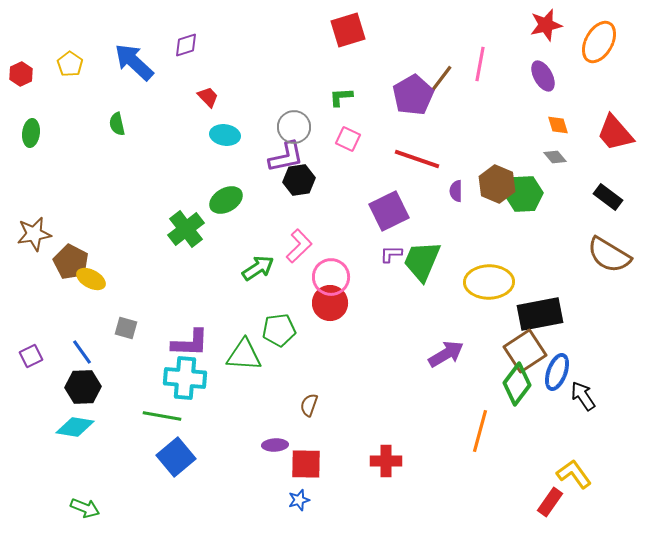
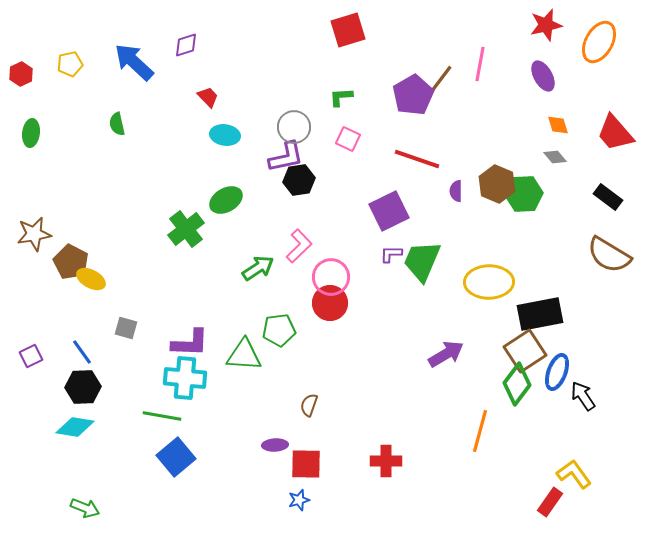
yellow pentagon at (70, 64): rotated 25 degrees clockwise
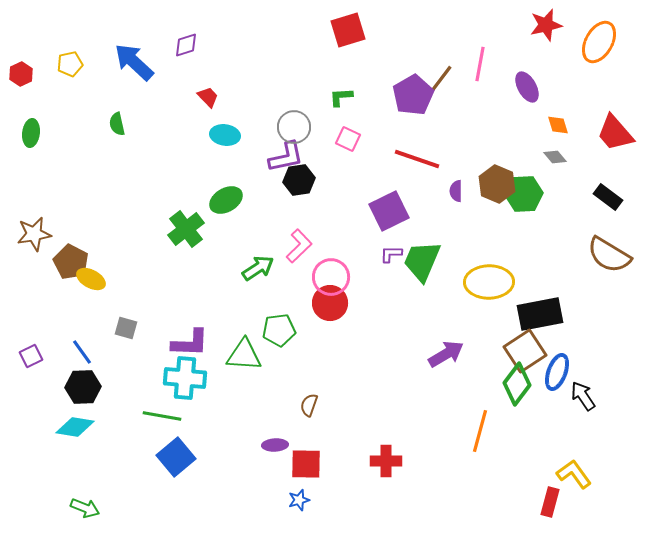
purple ellipse at (543, 76): moved 16 px left, 11 px down
red rectangle at (550, 502): rotated 20 degrees counterclockwise
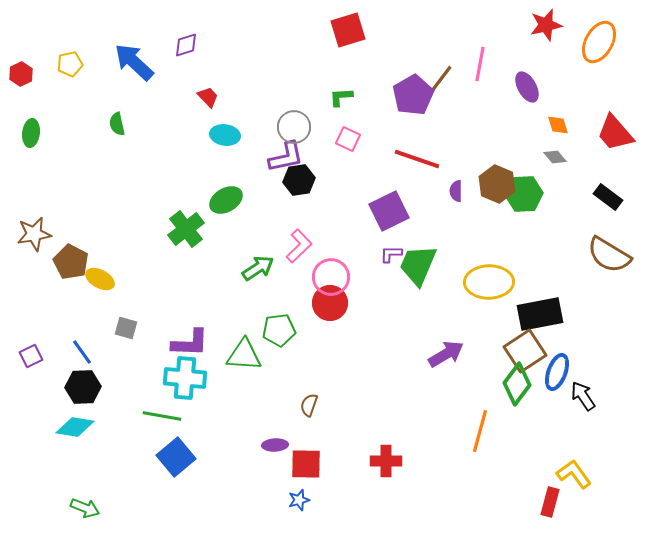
green trapezoid at (422, 261): moved 4 px left, 4 px down
yellow ellipse at (91, 279): moved 9 px right
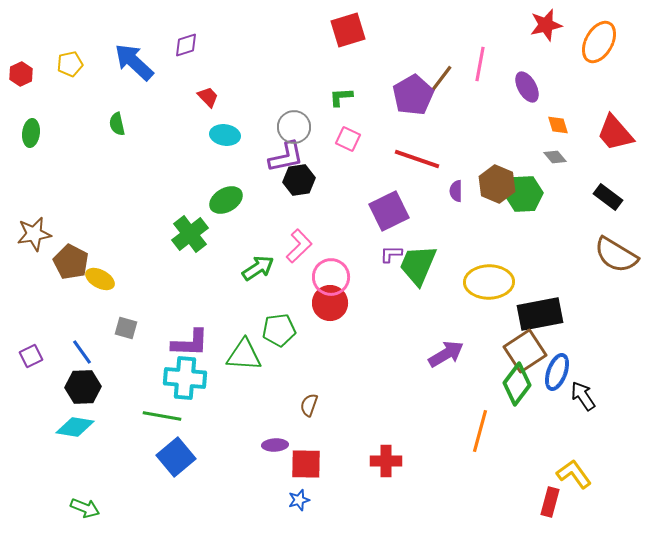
green cross at (186, 229): moved 4 px right, 5 px down
brown semicircle at (609, 255): moved 7 px right
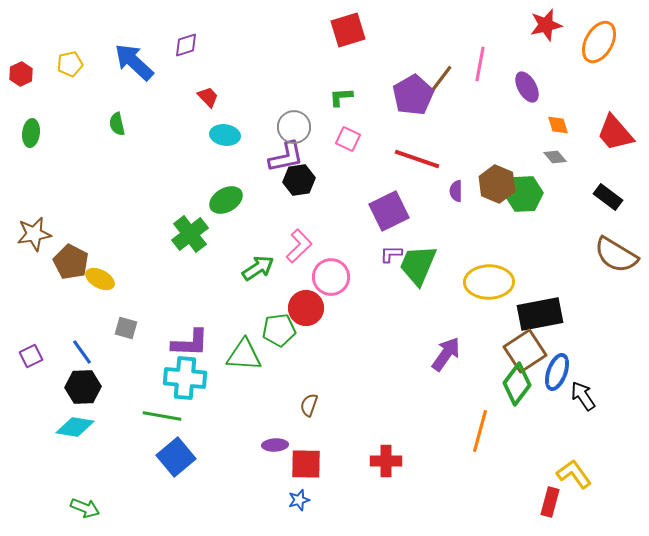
red circle at (330, 303): moved 24 px left, 5 px down
purple arrow at (446, 354): rotated 24 degrees counterclockwise
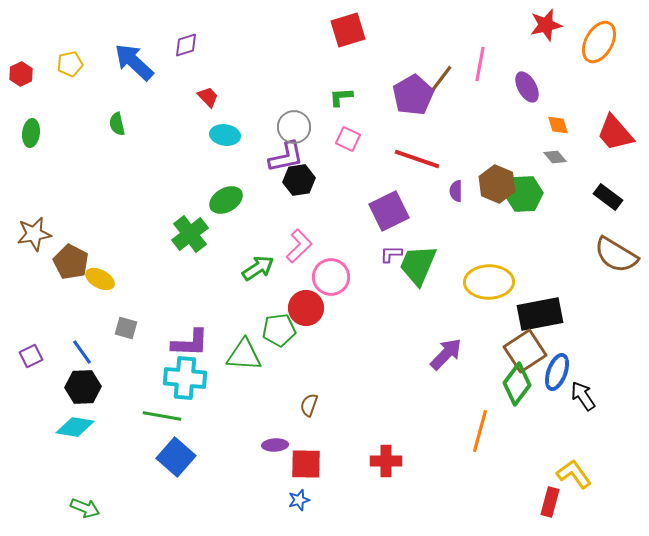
purple arrow at (446, 354): rotated 9 degrees clockwise
blue square at (176, 457): rotated 9 degrees counterclockwise
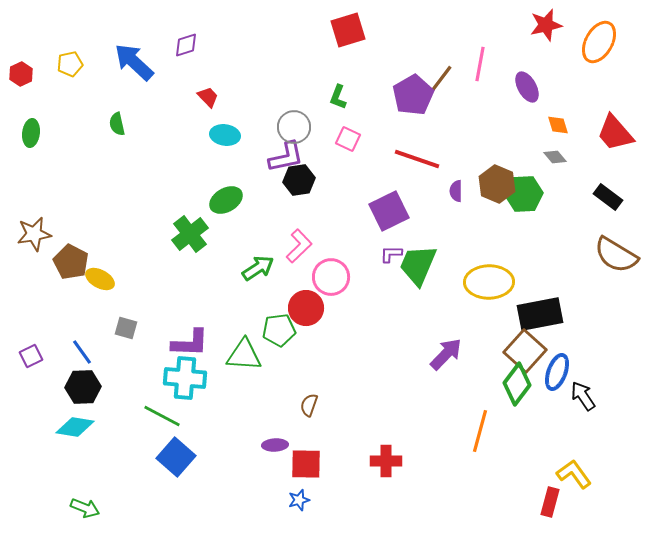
green L-shape at (341, 97): moved 3 px left; rotated 65 degrees counterclockwise
brown square at (525, 351): rotated 15 degrees counterclockwise
green line at (162, 416): rotated 18 degrees clockwise
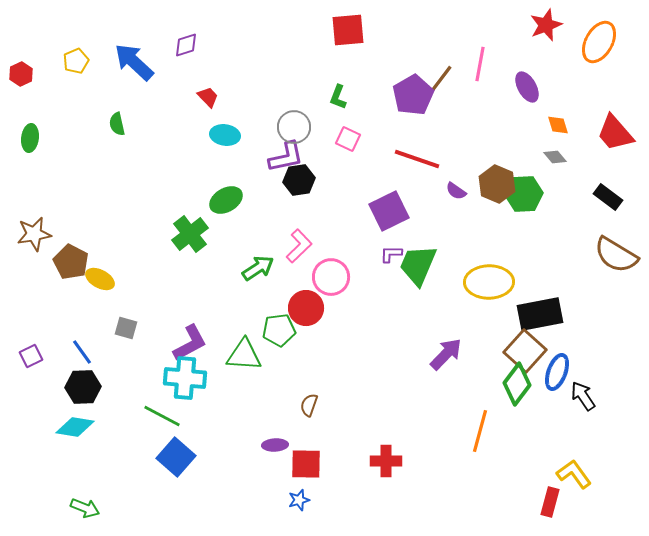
red star at (546, 25): rotated 8 degrees counterclockwise
red square at (348, 30): rotated 12 degrees clockwise
yellow pentagon at (70, 64): moved 6 px right, 3 px up; rotated 10 degrees counterclockwise
green ellipse at (31, 133): moved 1 px left, 5 px down
purple semicircle at (456, 191): rotated 55 degrees counterclockwise
purple L-shape at (190, 343): rotated 30 degrees counterclockwise
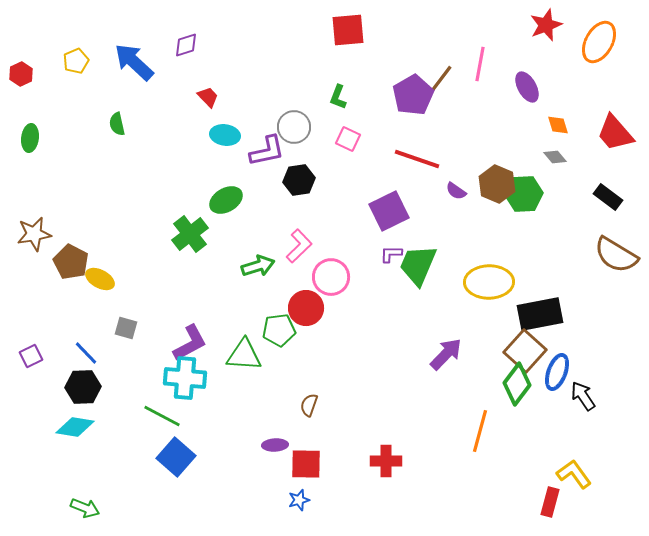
purple L-shape at (286, 157): moved 19 px left, 6 px up
green arrow at (258, 268): moved 2 px up; rotated 16 degrees clockwise
blue line at (82, 352): moved 4 px right, 1 px down; rotated 8 degrees counterclockwise
